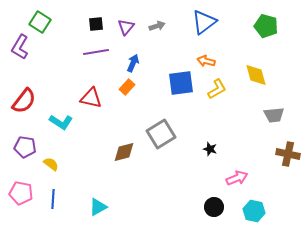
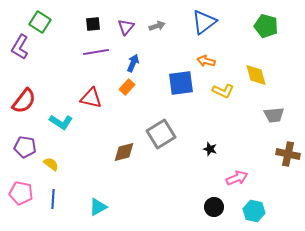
black square: moved 3 px left
yellow L-shape: moved 6 px right, 2 px down; rotated 55 degrees clockwise
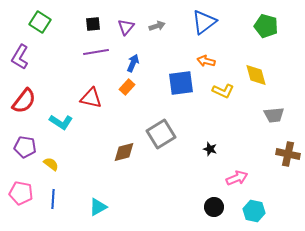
purple L-shape: moved 10 px down
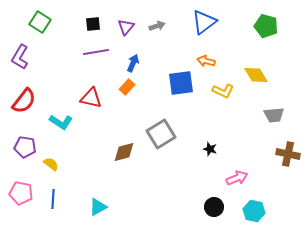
yellow diamond: rotated 15 degrees counterclockwise
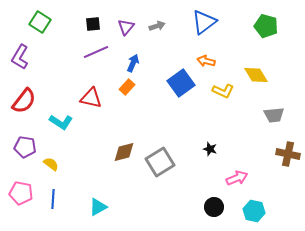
purple line: rotated 15 degrees counterclockwise
blue square: rotated 28 degrees counterclockwise
gray square: moved 1 px left, 28 px down
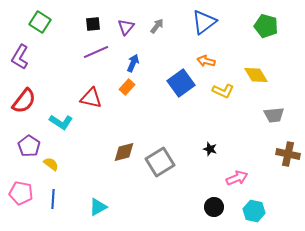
gray arrow: rotated 35 degrees counterclockwise
purple pentagon: moved 4 px right, 1 px up; rotated 25 degrees clockwise
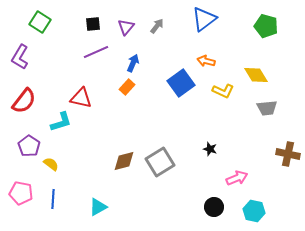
blue triangle: moved 3 px up
red triangle: moved 10 px left
gray trapezoid: moved 7 px left, 7 px up
cyan L-shape: rotated 50 degrees counterclockwise
brown diamond: moved 9 px down
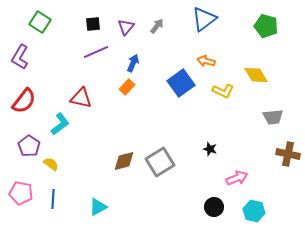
gray trapezoid: moved 6 px right, 9 px down
cyan L-shape: moved 1 px left, 2 px down; rotated 20 degrees counterclockwise
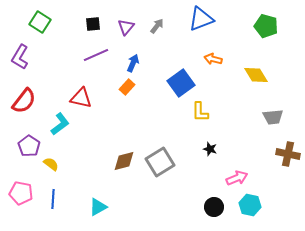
blue triangle: moved 3 px left; rotated 16 degrees clockwise
purple line: moved 3 px down
orange arrow: moved 7 px right, 2 px up
yellow L-shape: moved 23 px left, 21 px down; rotated 65 degrees clockwise
cyan hexagon: moved 4 px left, 6 px up
